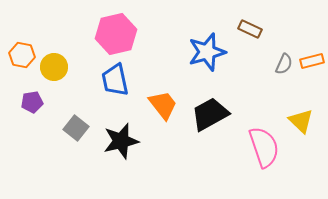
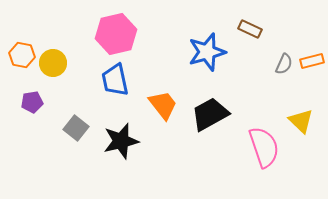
yellow circle: moved 1 px left, 4 px up
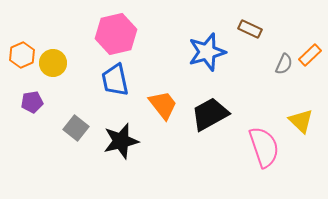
orange hexagon: rotated 25 degrees clockwise
orange rectangle: moved 2 px left, 6 px up; rotated 30 degrees counterclockwise
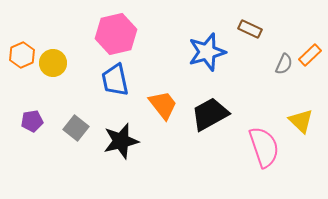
purple pentagon: moved 19 px down
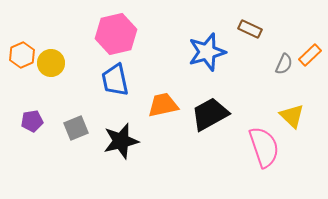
yellow circle: moved 2 px left
orange trapezoid: rotated 64 degrees counterclockwise
yellow triangle: moved 9 px left, 5 px up
gray square: rotated 30 degrees clockwise
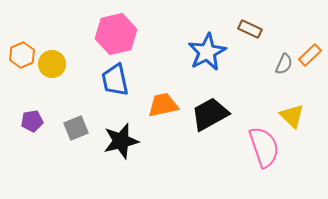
blue star: rotated 12 degrees counterclockwise
yellow circle: moved 1 px right, 1 px down
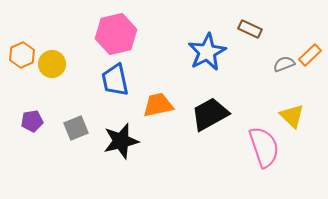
gray semicircle: rotated 135 degrees counterclockwise
orange trapezoid: moved 5 px left
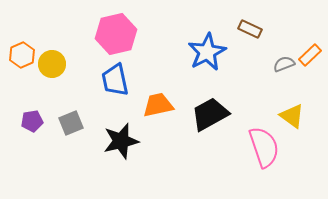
yellow triangle: rotated 8 degrees counterclockwise
gray square: moved 5 px left, 5 px up
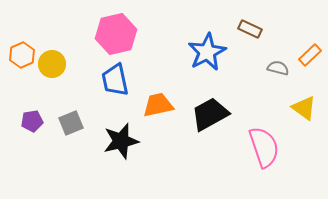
gray semicircle: moved 6 px left, 4 px down; rotated 35 degrees clockwise
yellow triangle: moved 12 px right, 8 px up
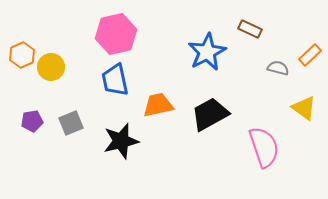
yellow circle: moved 1 px left, 3 px down
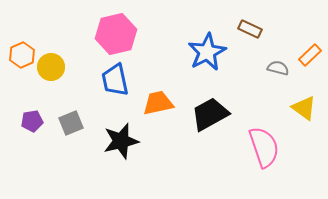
orange trapezoid: moved 2 px up
